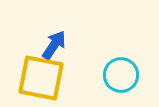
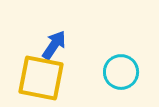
cyan circle: moved 3 px up
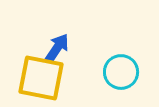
blue arrow: moved 3 px right, 3 px down
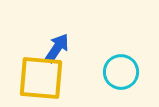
yellow square: rotated 6 degrees counterclockwise
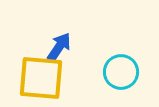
blue arrow: moved 2 px right, 1 px up
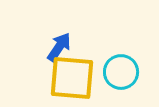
yellow square: moved 31 px right
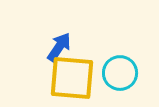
cyan circle: moved 1 px left, 1 px down
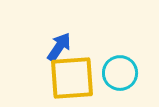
yellow square: rotated 9 degrees counterclockwise
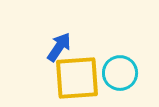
yellow square: moved 5 px right
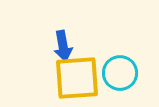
blue arrow: moved 4 px right, 1 px up; rotated 136 degrees clockwise
